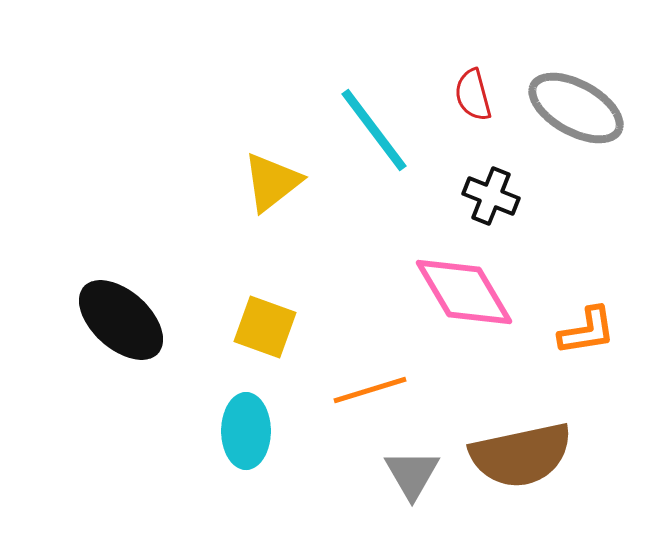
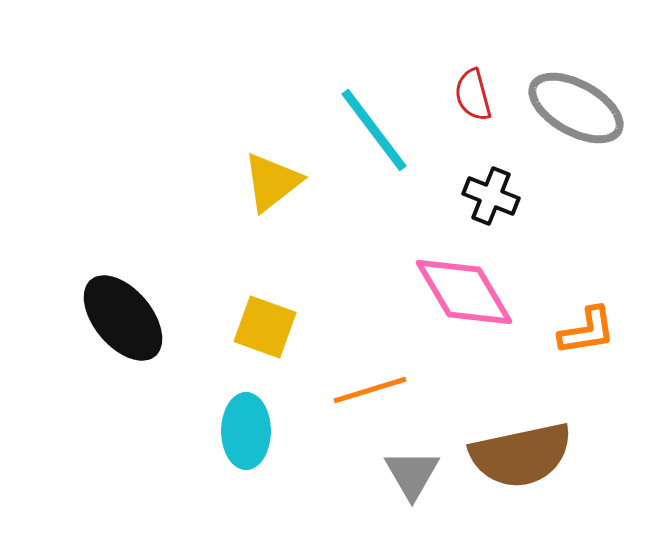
black ellipse: moved 2 px right, 2 px up; rotated 8 degrees clockwise
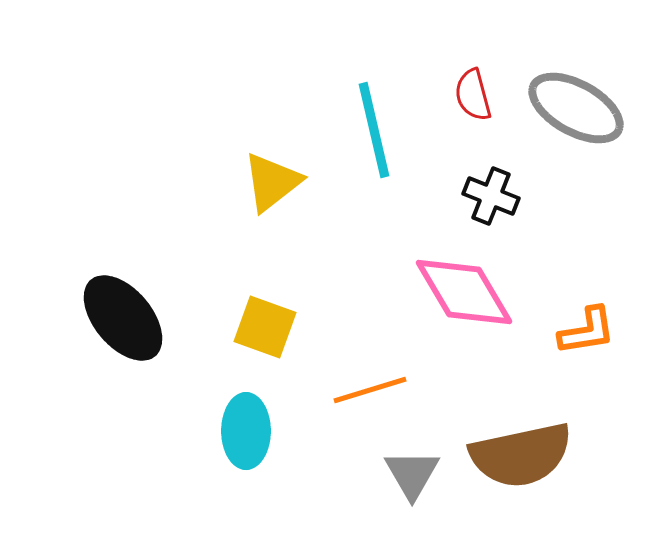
cyan line: rotated 24 degrees clockwise
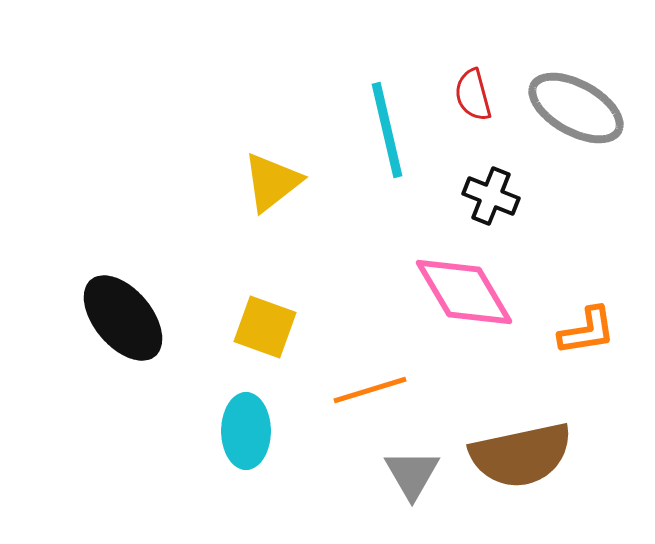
cyan line: moved 13 px right
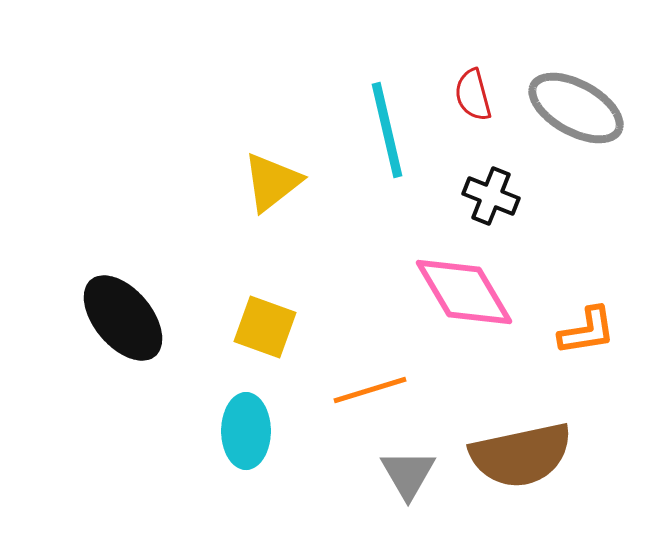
gray triangle: moved 4 px left
